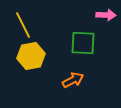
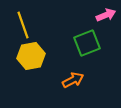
pink arrow: rotated 24 degrees counterclockwise
yellow line: rotated 8 degrees clockwise
green square: moved 4 px right; rotated 24 degrees counterclockwise
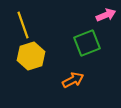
yellow hexagon: rotated 8 degrees counterclockwise
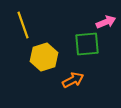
pink arrow: moved 7 px down
green square: moved 1 px down; rotated 16 degrees clockwise
yellow hexagon: moved 13 px right, 1 px down
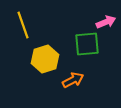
yellow hexagon: moved 1 px right, 2 px down
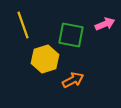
pink arrow: moved 1 px left, 2 px down
green square: moved 16 px left, 9 px up; rotated 16 degrees clockwise
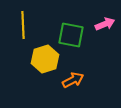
yellow line: rotated 16 degrees clockwise
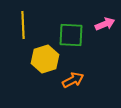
green square: rotated 8 degrees counterclockwise
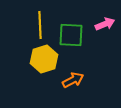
yellow line: moved 17 px right
yellow hexagon: moved 1 px left
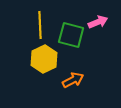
pink arrow: moved 7 px left, 2 px up
green square: rotated 12 degrees clockwise
yellow hexagon: rotated 8 degrees counterclockwise
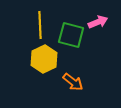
orange arrow: moved 2 px down; rotated 65 degrees clockwise
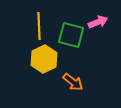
yellow line: moved 1 px left, 1 px down
